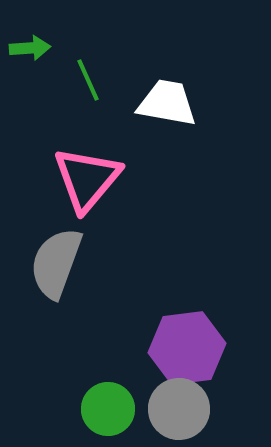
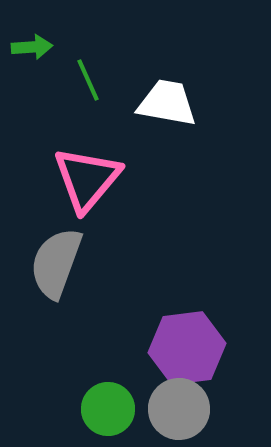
green arrow: moved 2 px right, 1 px up
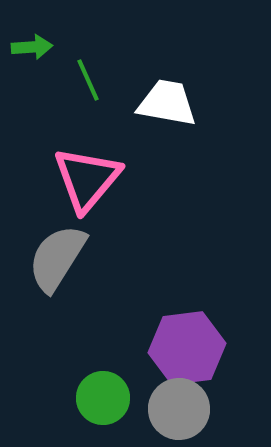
gray semicircle: moved 1 px right, 5 px up; rotated 12 degrees clockwise
green circle: moved 5 px left, 11 px up
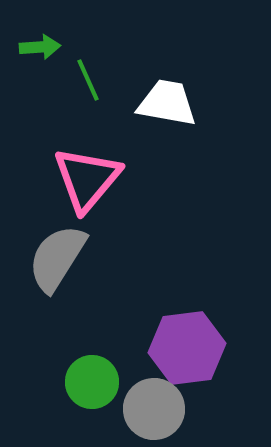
green arrow: moved 8 px right
green circle: moved 11 px left, 16 px up
gray circle: moved 25 px left
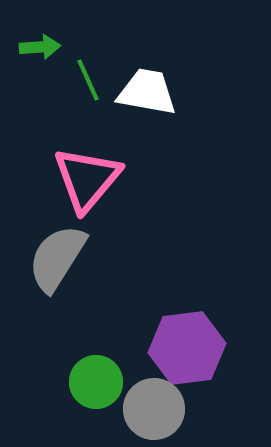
white trapezoid: moved 20 px left, 11 px up
green circle: moved 4 px right
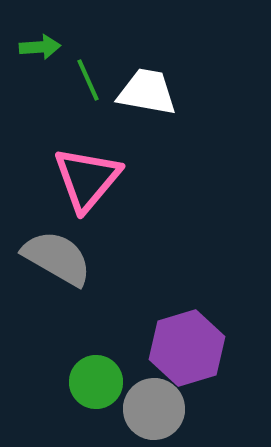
gray semicircle: rotated 88 degrees clockwise
purple hexagon: rotated 10 degrees counterclockwise
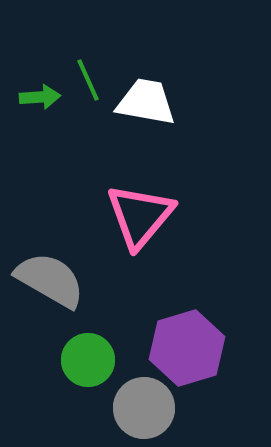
green arrow: moved 50 px down
white trapezoid: moved 1 px left, 10 px down
pink triangle: moved 53 px right, 37 px down
gray semicircle: moved 7 px left, 22 px down
green circle: moved 8 px left, 22 px up
gray circle: moved 10 px left, 1 px up
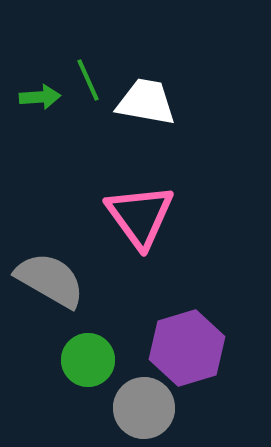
pink triangle: rotated 16 degrees counterclockwise
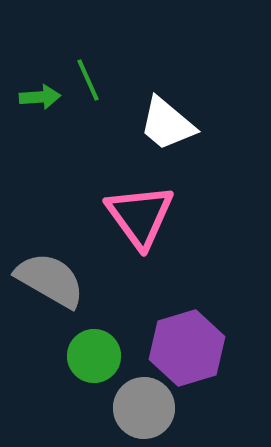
white trapezoid: moved 21 px right, 22 px down; rotated 150 degrees counterclockwise
green circle: moved 6 px right, 4 px up
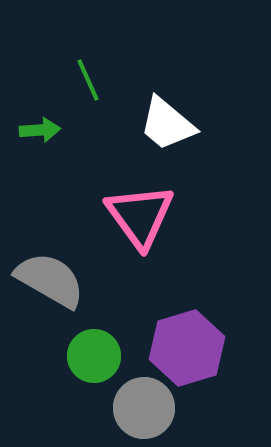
green arrow: moved 33 px down
